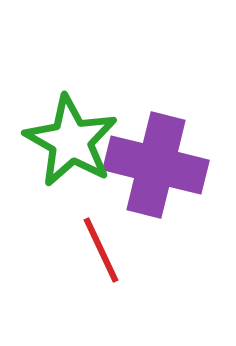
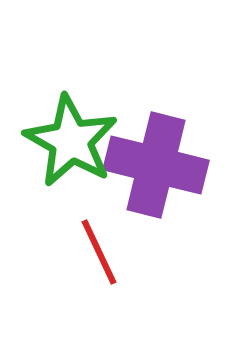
red line: moved 2 px left, 2 px down
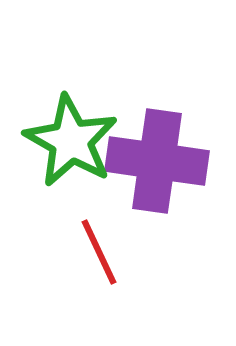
purple cross: moved 1 px right, 4 px up; rotated 6 degrees counterclockwise
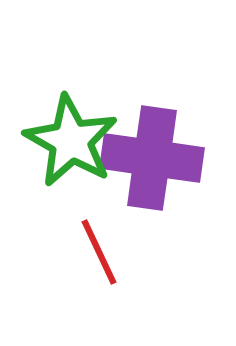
purple cross: moved 5 px left, 3 px up
